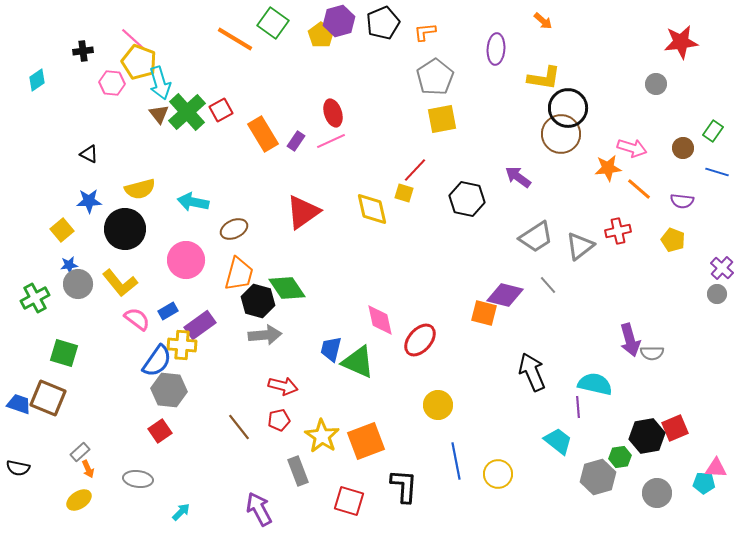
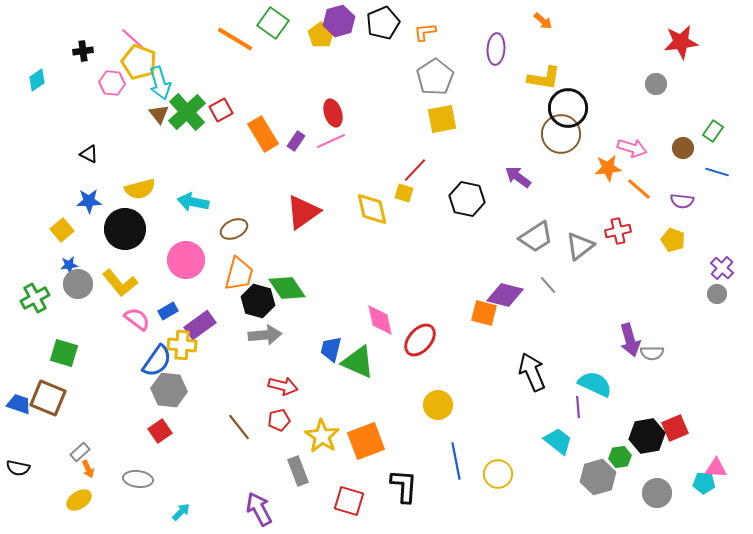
cyan semicircle at (595, 384): rotated 12 degrees clockwise
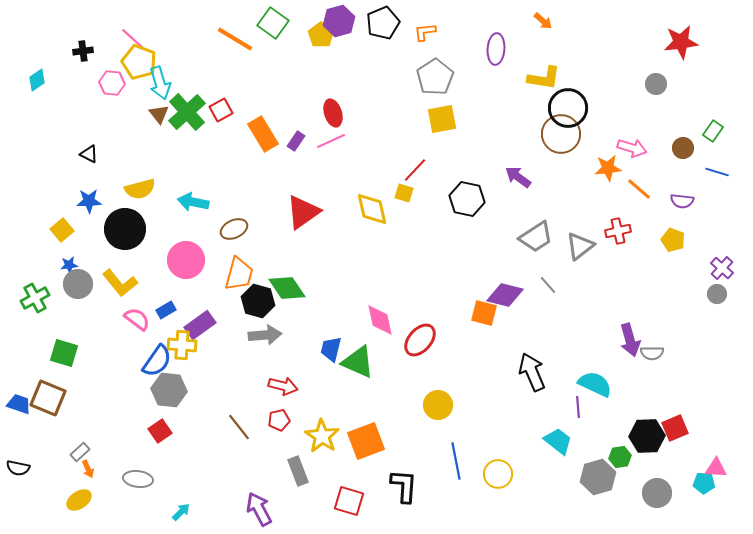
blue rectangle at (168, 311): moved 2 px left, 1 px up
black hexagon at (647, 436): rotated 8 degrees clockwise
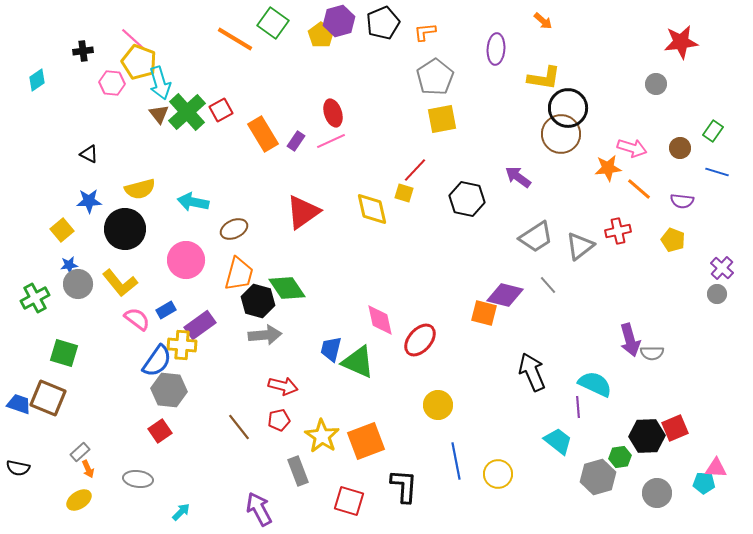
brown circle at (683, 148): moved 3 px left
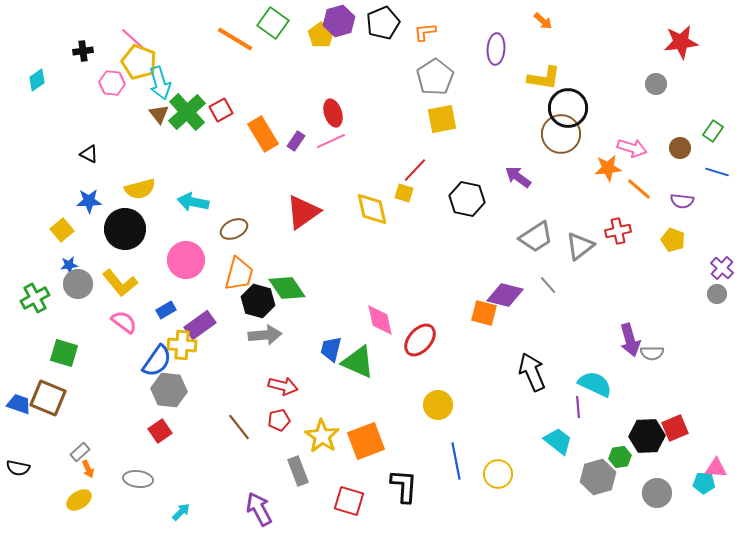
pink semicircle at (137, 319): moved 13 px left, 3 px down
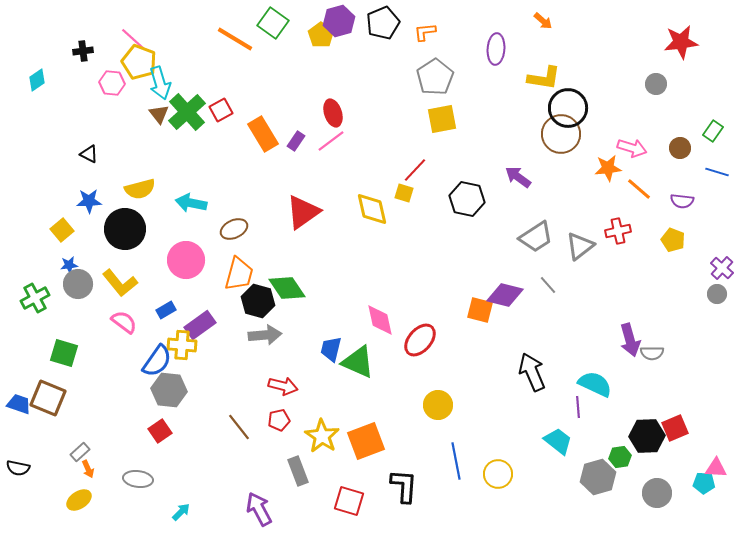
pink line at (331, 141): rotated 12 degrees counterclockwise
cyan arrow at (193, 202): moved 2 px left, 1 px down
orange square at (484, 313): moved 4 px left, 3 px up
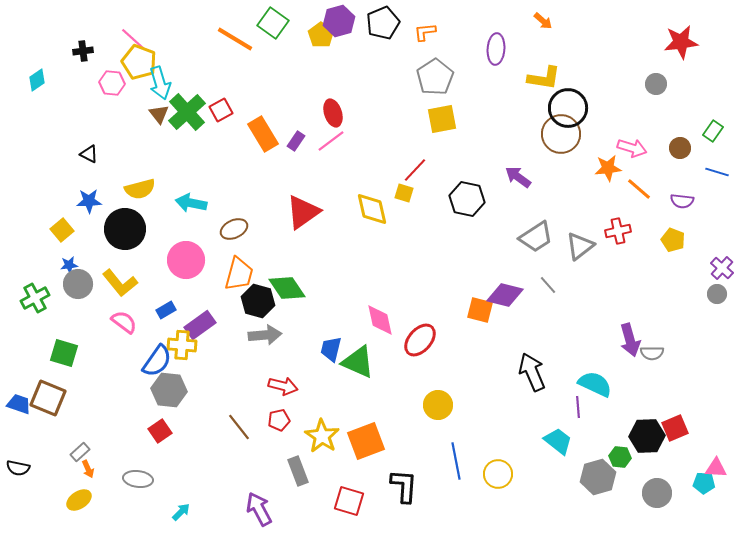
green hexagon at (620, 457): rotated 15 degrees clockwise
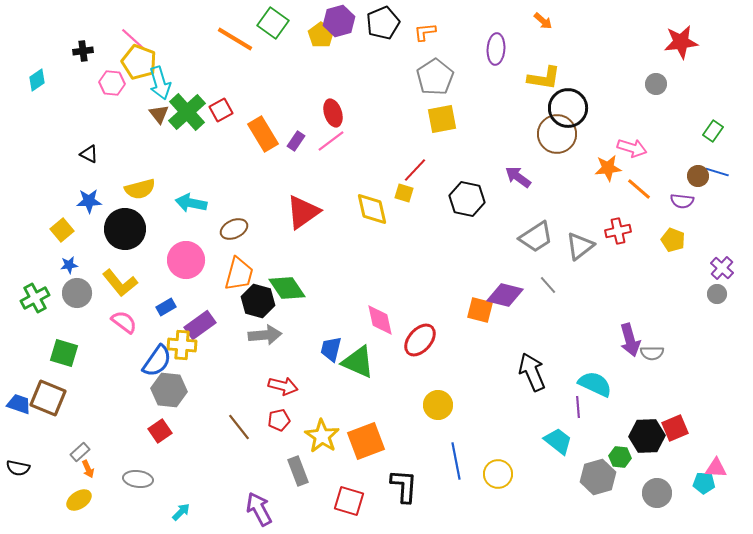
brown circle at (561, 134): moved 4 px left
brown circle at (680, 148): moved 18 px right, 28 px down
gray circle at (78, 284): moved 1 px left, 9 px down
blue rectangle at (166, 310): moved 3 px up
